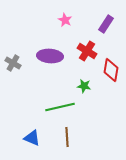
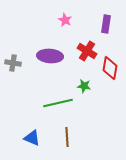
purple rectangle: rotated 24 degrees counterclockwise
gray cross: rotated 21 degrees counterclockwise
red diamond: moved 1 px left, 2 px up
green line: moved 2 px left, 4 px up
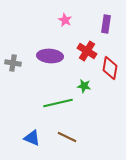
brown line: rotated 60 degrees counterclockwise
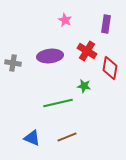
purple ellipse: rotated 10 degrees counterclockwise
brown line: rotated 48 degrees counterclockwise
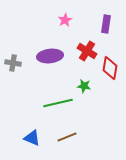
pink star: rotated 16 degrees clockwise
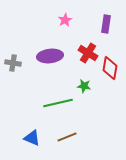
red cross: moved 1 px right, 2 px down
